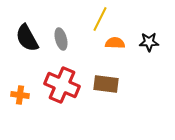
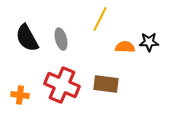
orange semicircle: moved 10 px right, 4 px down
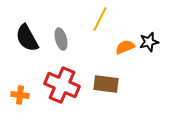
black star: rotated 12 degrees counterclockwise
orange semicircle: rotated 24 degrees counterclockwise
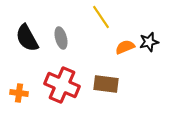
yellow line: moved 1 px right, 2 px up; rotated 60 degrees counterclockwise
gray ellipse: moved 1 px up
orange cross: moved 1 px left, 2 px up
